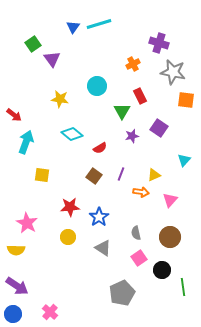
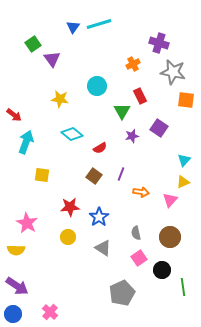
yellow triangle: moved 29 px right, 7 px down
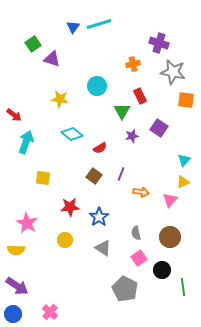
purple triangle: rotated 36 degrees counterclockwise
orange cross: rotated 16 degrees clockwise
yellow square: moved 1 px right, 3 px down
yellow circle: moved 3 px left, 3 px down
gray pentagon: moved 3 px right, 4 px up; rotated 20 degrees counterclockwise
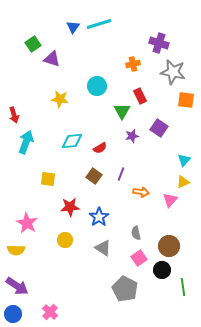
red arrow: rotated 35 degrees clockwise
cyan diamond: moved 7 px down; rotated 45 degrees counterclockwise
yellow square: moved 5 px right, 1 px down
brown circle: moved 1 px left, 9 px down
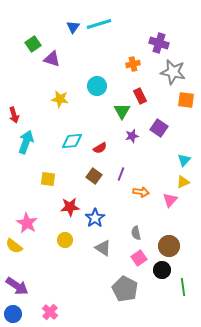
blue star: moved 4 px left, 1 px down
yellow semicircle: moved 2 px left, 4 px up; rotated 36 degrees clockwise
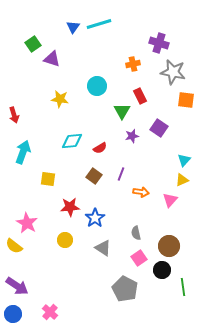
cyan arrow: moved 3 px left, 10 px down
yellow triangle: moved 1 px left, 2 px up
